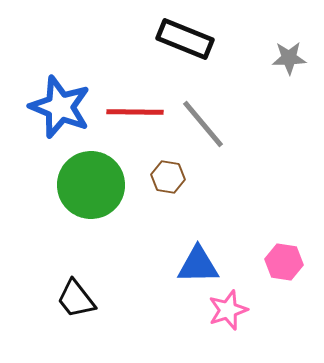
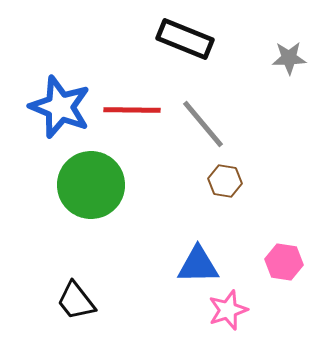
red line: moved 3 px left, 2 px up
brown hexagon: moved 57 px right, 4 px down
black trapezoid: moved 2 px down
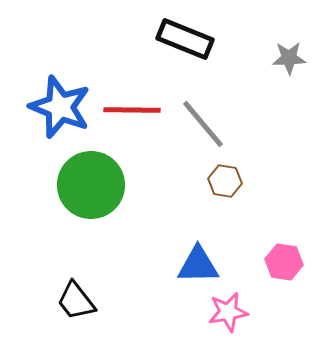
pink star: moved 2 px down; rotated 9 degrees clockwise
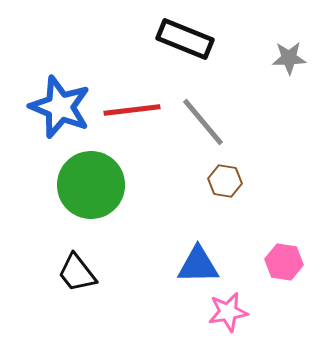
red line: rotated 8 degrees counterclockwise
gray line: moved 2 px up
black trapezoid: moved 1 px right, 28 px up
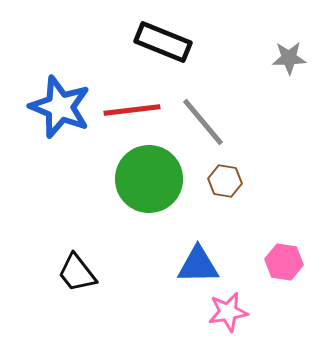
black rectangle: moved 22 px left, 3 px down
green circle: moved 58 px right, 6 px up
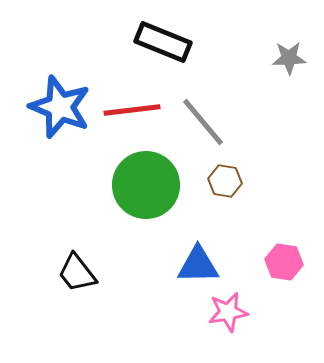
green circle: moved 3 px left, 6 px down
